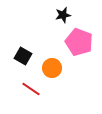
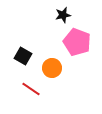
pink pentagon: moved 2 px left
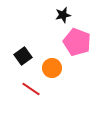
black square: rotated 24 degrees clockwise
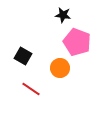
black star: rotated 21 degrees clockwise
black square: rotated 24 degrees counterclockwise
orange circle: moved 8 px right
